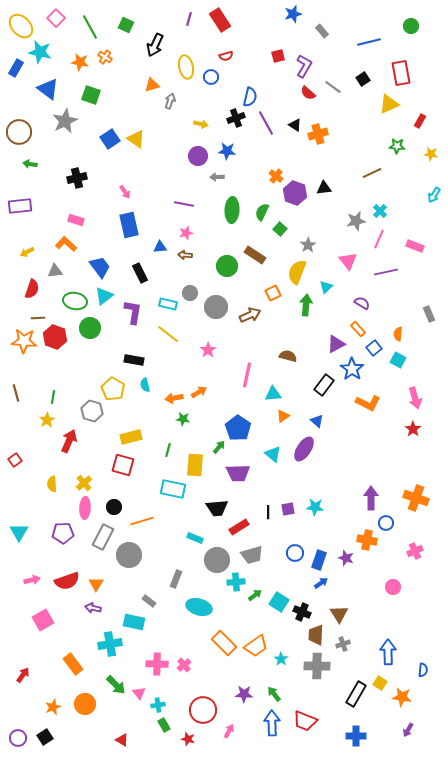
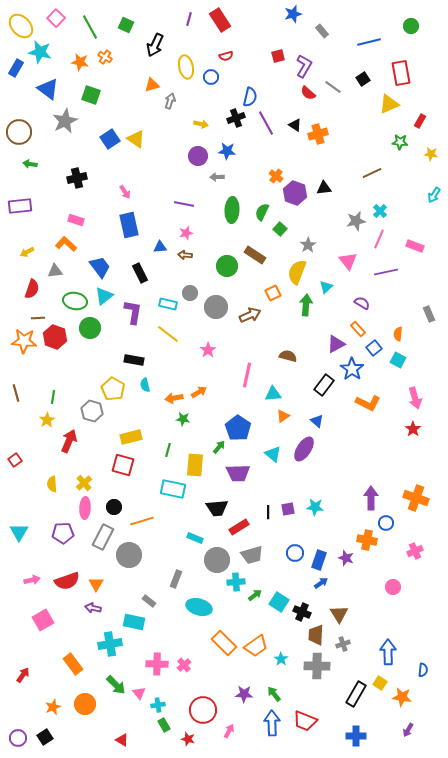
green star at (397, 146): moved 3 px right, 4 px up
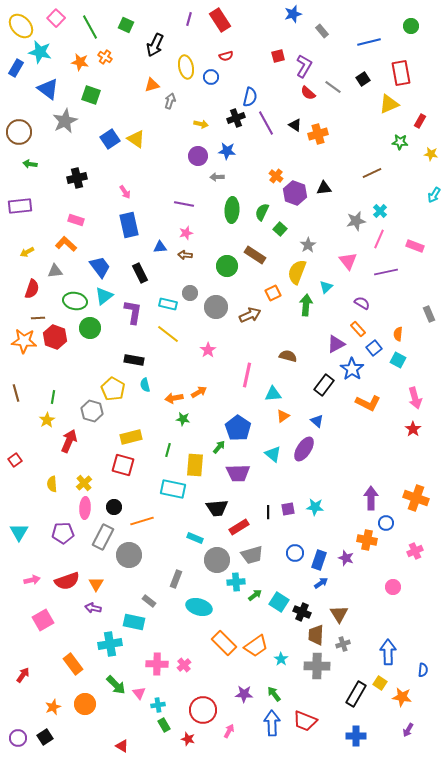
red triangle at (122, 740): moved 6 px down
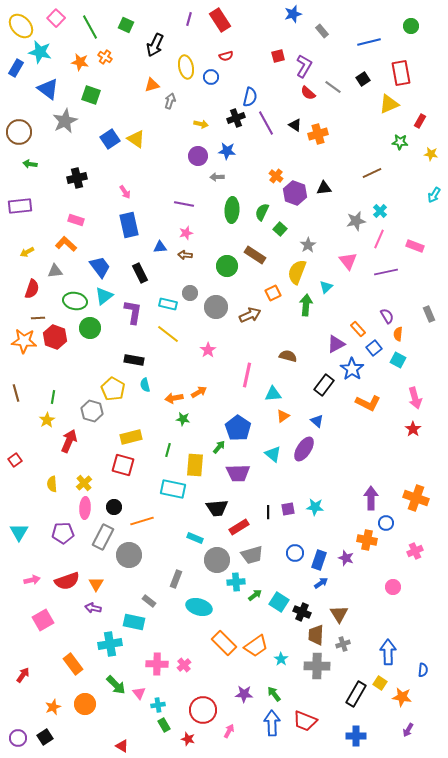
purple semicircle at (362, 303): moved 25 px right, 13 px down; rotated 28 degrees clockwise
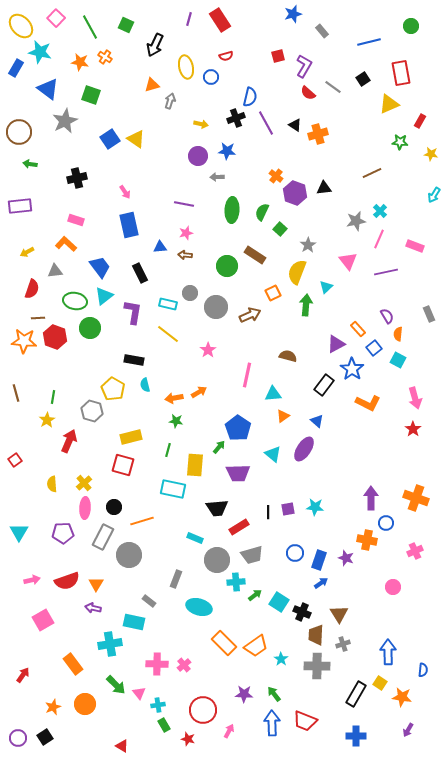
green star at (183, 419): moved 7 px left, 2 px down
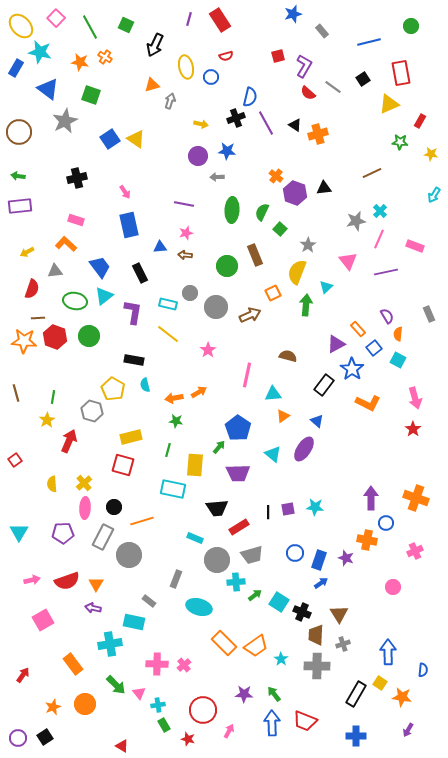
green arrow at (30, 164): moved 12 px left, 12 px down
brown rectangle at (255, 255): rotated 35 degrees clockwise
green circle at (90, 328): moved 1 px left, 8 px down
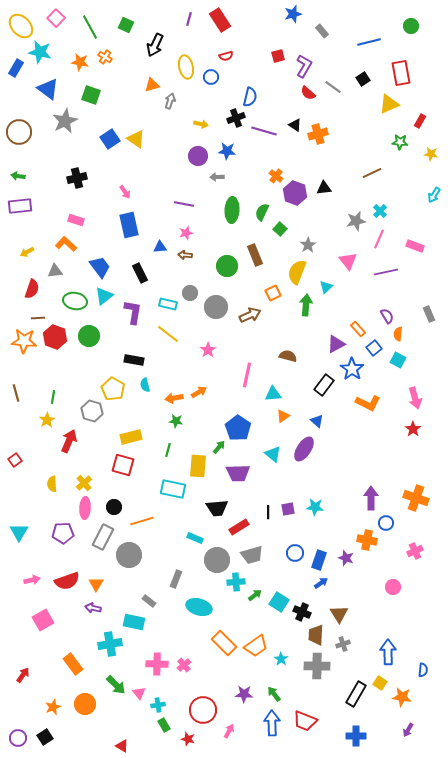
purple line at (266, 123): moved 2 px left, 8 px down; rotated 45 degrees counterclockwise
yellow rectangle at (195, 465): moved 3 px right, 1 px down
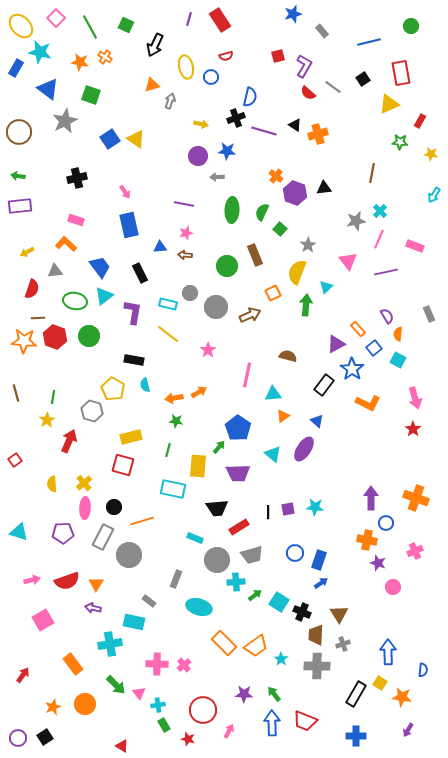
brown line at (372, 173): rotated 54 degrees counterclockwise
cyan triangle at (19, 532): rotated 42 degrees counterclockwise
purple star at (346, 558): moved 32 px right, 5 px down
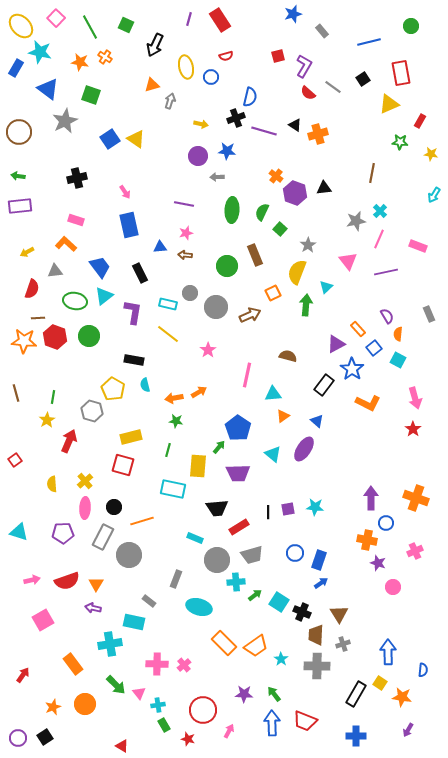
pink rectangle at (415, 246): moved 3 px right
yellow cross at (84, 483): moved 1 px right, 2 px up
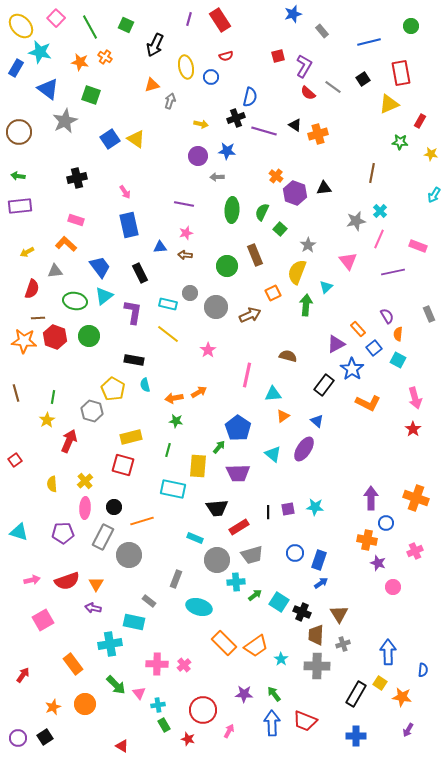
purple line at (386, 272): moved 7 px right
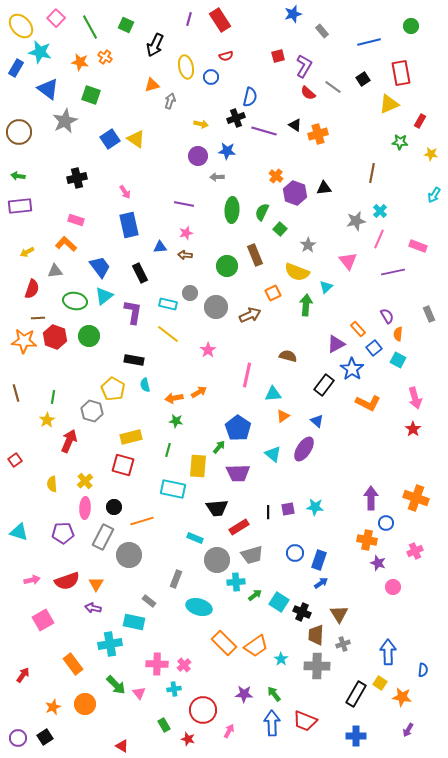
yellow semicircle at (297, 272): rotated 90 degrees counterclockwise
cyan cross at (158, 705): moved 16 px right, 16 px up
